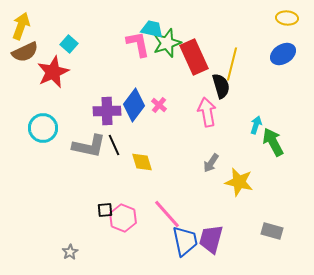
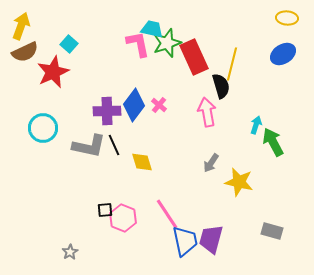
pink line: rotated 8 degrees clockwise
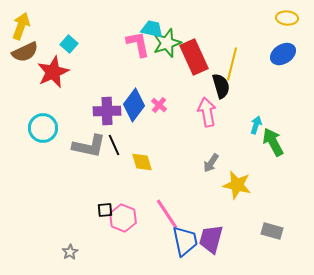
yellow star: moved 2 px left, 3 px down
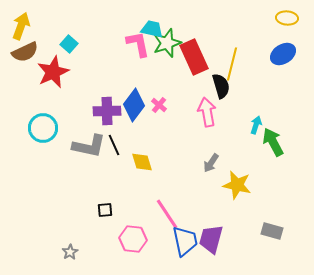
pink hexagon: moved 10 px right, 21 px down; rotated 16 degrees counterclockwise
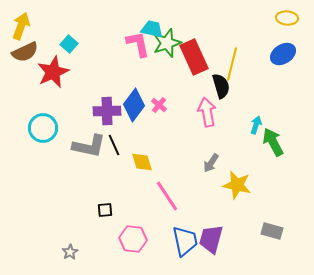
pink line: moved 18 px up
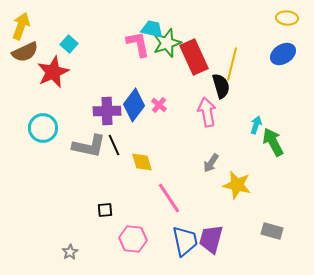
pink line: moved 2 px right, 2 px down
